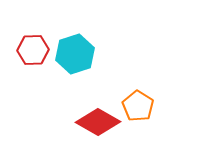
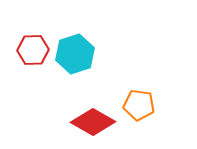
orange pentagon: moved 1 px right, 1 px up; rotated 24 degrees counterclockwise
red diamond: moved 5 px left
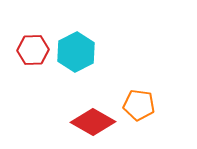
cyan hexagon: moved 1 px right, 2 px up; rotated 9 degrees counterclockwise
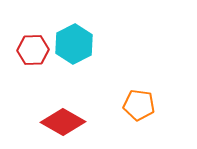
cyan hexagon: moved 2 px left, 8 px up
red diamond: moved 30 px left
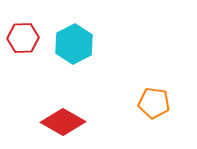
red hexagon: moved 10 px left, 12 px up
orange pentagon: moved 15 px right, 2 px up
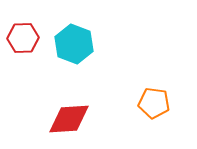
cyan hexagon: rotated 12 degrees counterclockwise
red diamond: moved 6 px right, 3 px up; rotated 33 degrees counterclockwise
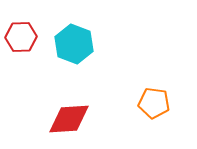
red hexagon: moved 2 px left, 1 px up
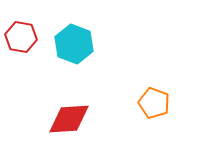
red hexagon: rotated 12 degrees clockwise
orange pentagon: rotated 12 degrees clockwise
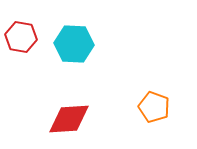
cyan hexagon: rotated 18 degrees counterclockwise
orange pentagon: moved 4 px down
